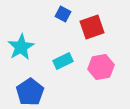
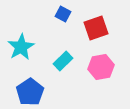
red square: moved 4 px right, 1 px down
cyan rectangle: rotated 18 degrees counterclockwise
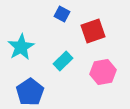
blue square: moved 1 px left
red square: moved 3 px left, 3 px down
pink hexagon: moved 2 px right, 5 px down
